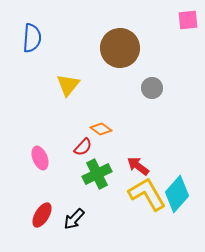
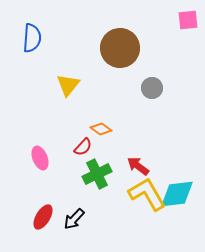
cyan diamond: rotated 42 degrees clockwise
red ellipse: moved 1 px right, 2 px down
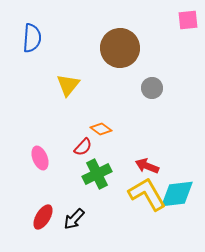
red arrow: moved 9 px right; rotated 15 degrees counterclockwise
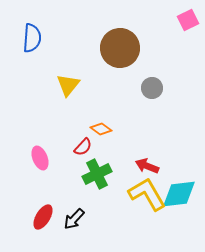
pink square: rotated 20 degrees counterclockwise
cyan diamond: moved 2 px right
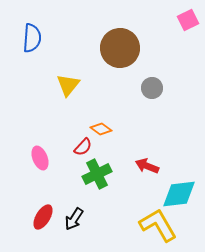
yellow L-shape: moved 11 px right, 31 px down
black arrow: rotated 10 degrees counterclockwise
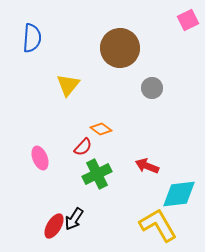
red ellipse: moved 11 px right, 9 px down
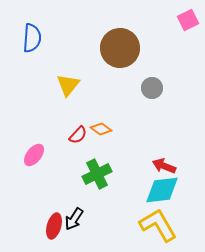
red semicircle: moved 5 px left, 12 px up
pink ellipse: moved 6 px left, 3 px up; rotated 60 degrees clockwise
red arrow: moved 17 px right
cyan diamond: moved 17 px left, 4 px up
red ellipse: rotated 15 degrees counterclockwise
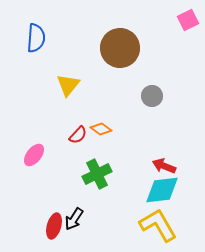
blue semicircle: moved 4 px right
gray circle: moved 8 px down
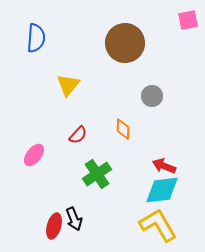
pink square: rotated 15 degrees clockwise
brown circle: moved 5 px right, 5 px up
orange diamond: moved 22 px right; rotated 55 degrees clockwise
green cross: rotated 8 degrees counterclockwise
black arrow: rotated 55 degrees counterclockwise
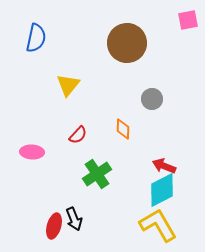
blue semicircle: rotated 8 degrees clockwise
brown circle: moved 2 px right
gray circle: moved 3 px down
pink ellipse: moved 2 px left, 3 px up; rotated 55 degrees clockwise
cyan diamond: rotated 21 degrees counterclockwise
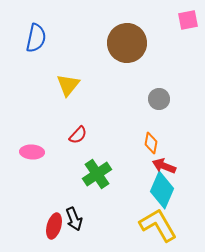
gray circle: moved 7 px right
orange diamond: moved 28 px right, 14 px down; rotated 10 degrees clockwise
cyan diamond: rotated 39 degrees counterclockwise
